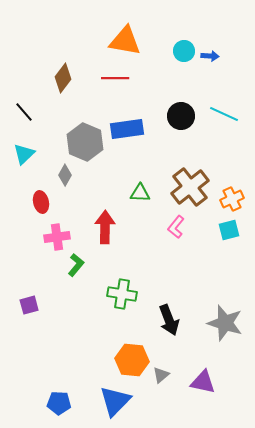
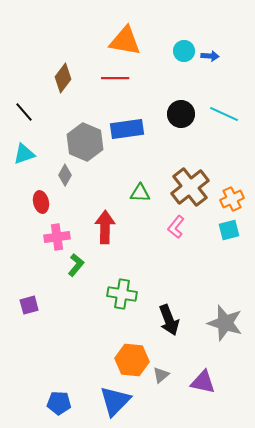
black circle: moved 2 px up
cyan triangle: rotated 25 degrees clockwise
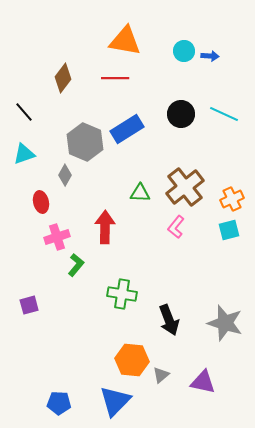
blue rectangle: rotated 24 degrees counterclockwise
brown cross: moved 5 px left
pink cross: rotated 10 degrees counterclockwise
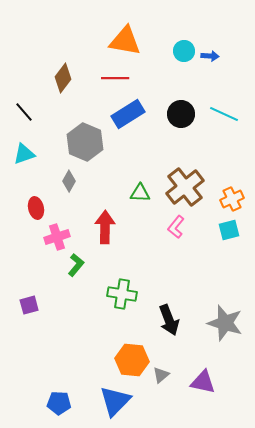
blue rectangle: moved 1 px right, 15 px up
gray diamond: moved 4 px right, 6 px down
red ellipse: moved 5 px left, 6 px down
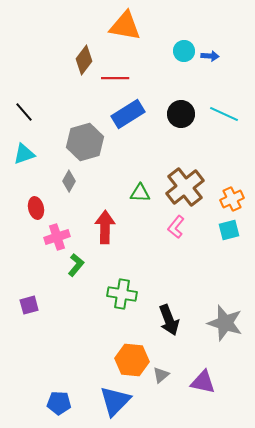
orange triangle: moved 15 px up
brown diamond: moved 21 px right, 18 px up
gray hexagon: rotated 21 degrees clockwise
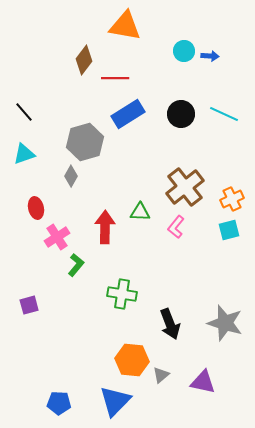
gray diamond: moved 2 px right, 5 px up
green triangle: moved 19 px down
pink cross: rotated 15 degrees counterclockwise
black arrow: moved 1 px right, 4 px down
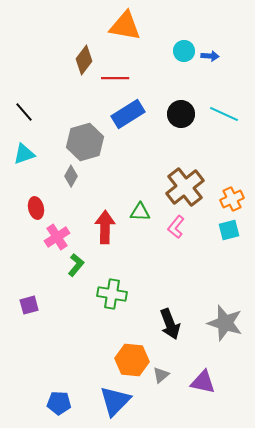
green cross: moved 10 px left
